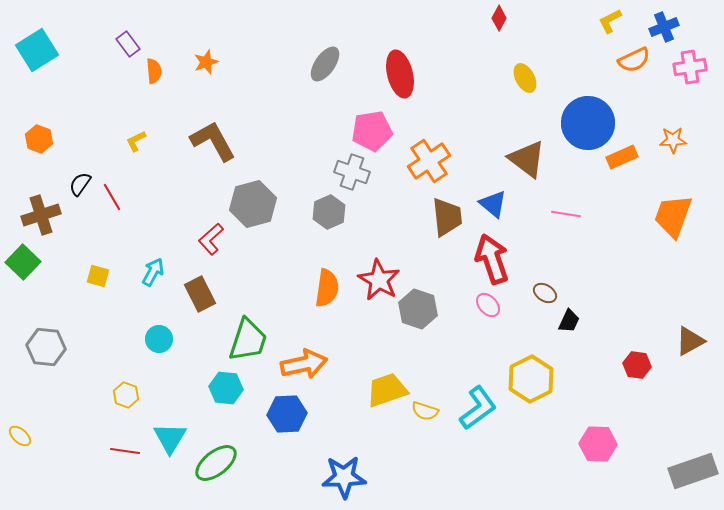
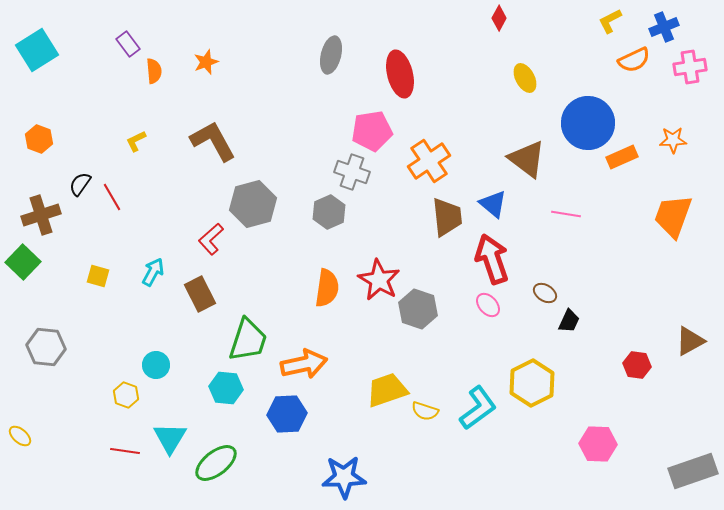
gray ellipse at (325, 64): moved 6 px right, 9 px up; rotated 21 degrees counterclockwise
cyan circle at (159, 339): moved 3 px left, 26 px down
yellow hexagon at (531, 379): moved 1 px right, 4 px down
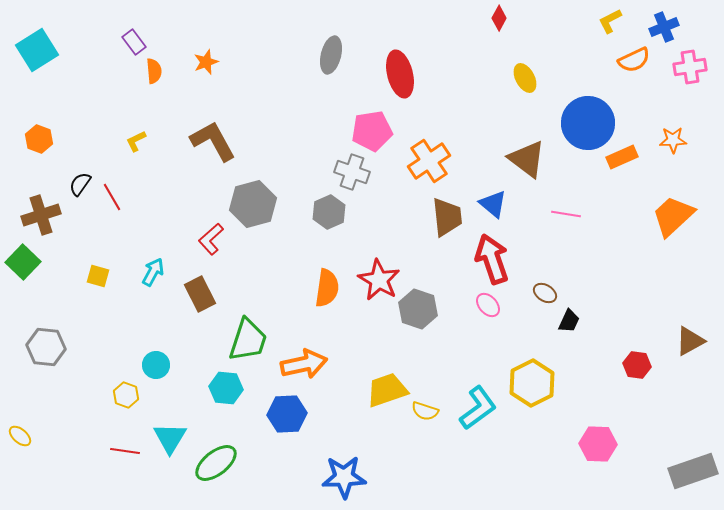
purple rectangle at (128, 44): moved 6 px right, 2 px up
orange trapezoid at (673, 216): rotated 27 degrees clockwise
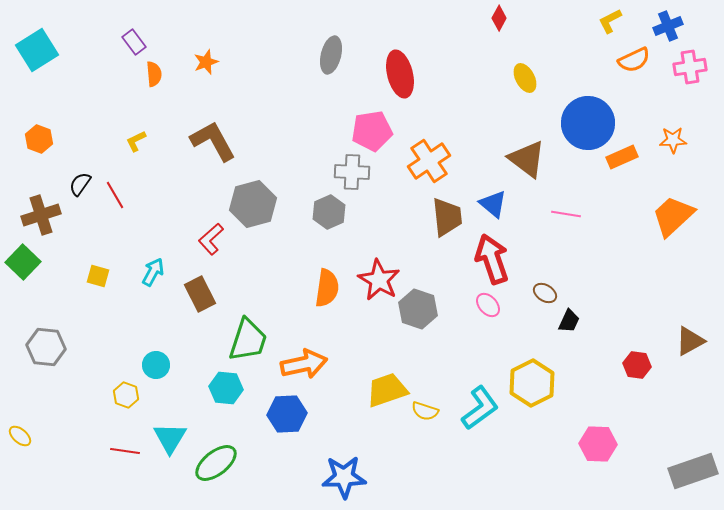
blue cross at (664, 27): moved 4 px right, 1 px up
orange semicircle at (154, 71): moved 3 px down
gray cross at (352, 172): rotated 16 degrees counterclockwise
red line at (112, 197): moved 3 px right, 2 px up
cyan L-shape at (478, 408): moved 2 px right
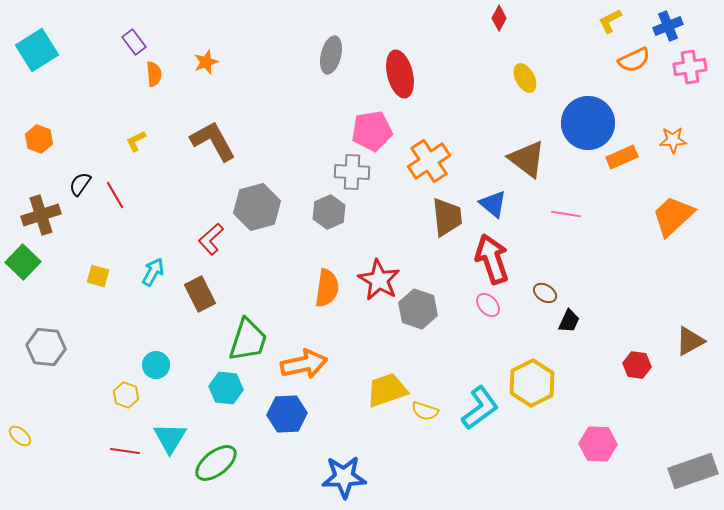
gray hexagon at (253, 204): moved 4 px right, 3 px down
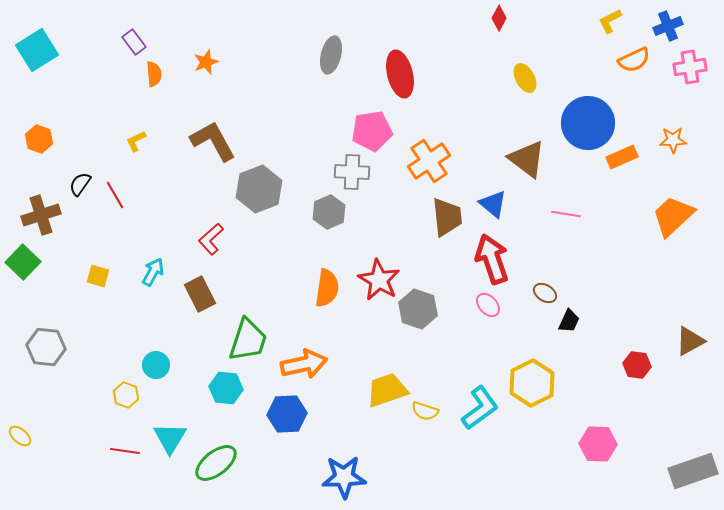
gray hexagon at (257, 207): moved 2 px right, 18 px up; rotated 6 degrees counterclockwise
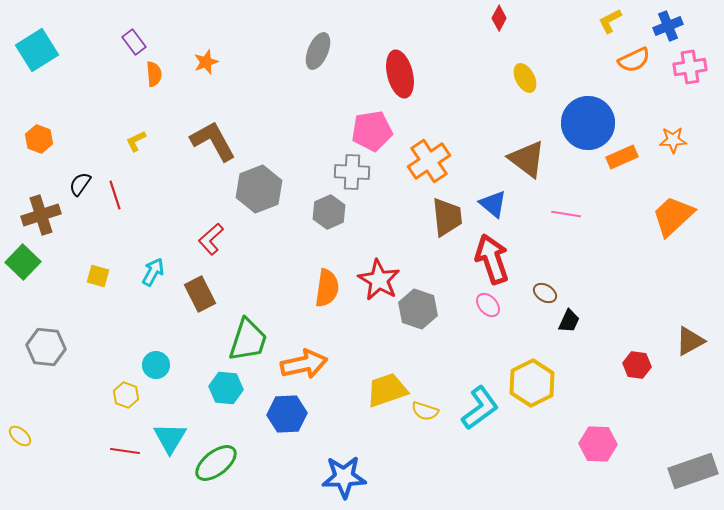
gray ellipse at (331, 55): moved 13 px left, 4 px up; rotated 9 degrees clockwise
red line at (115, 195): rotated 12 degrees clockwise
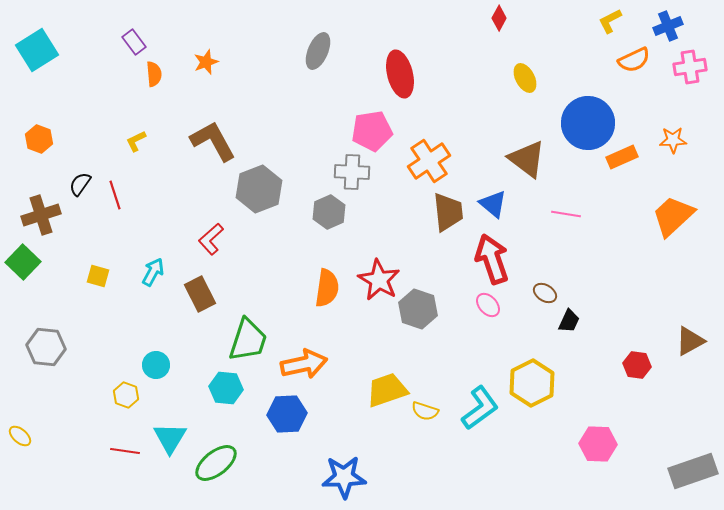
brown trapezoid at (447, 217): moved 1 px right, 5 px up
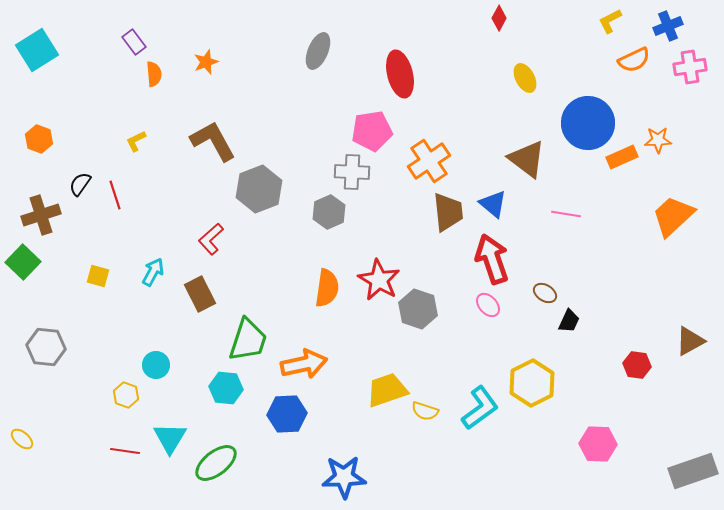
orange star at (673, 140): moved 15 px left
yellow ellipse at (20, 436): moved 2 px right, 3 px down
